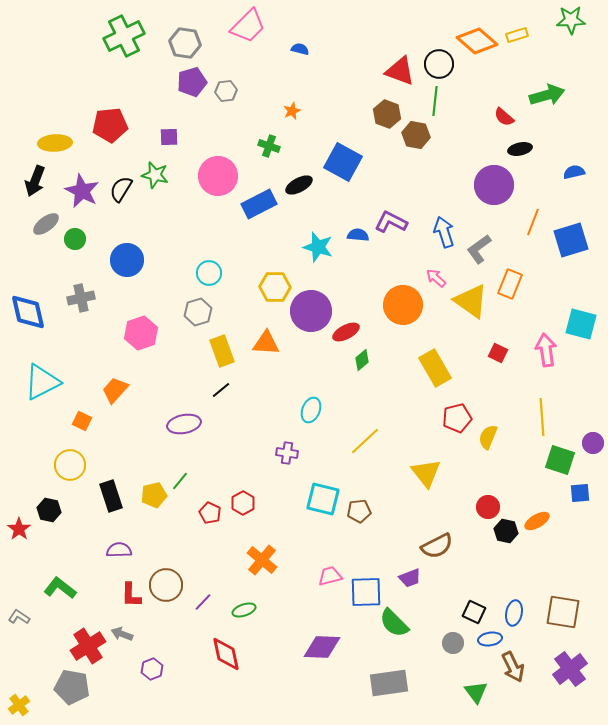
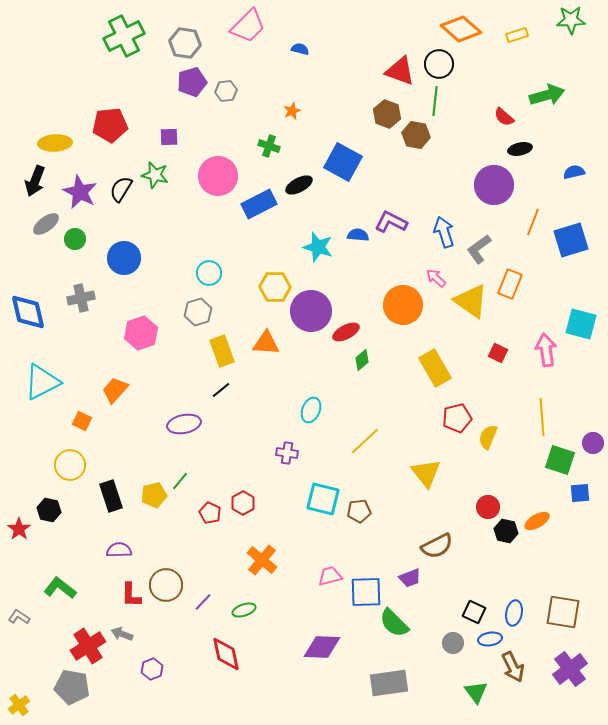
orange diamond at (477, 41): moved 16 px left, 12 px up
purple star at (82, 191): moved 2 px left, 1 px down
blue circle at (127, 260): moved 3 px left, 2 px up
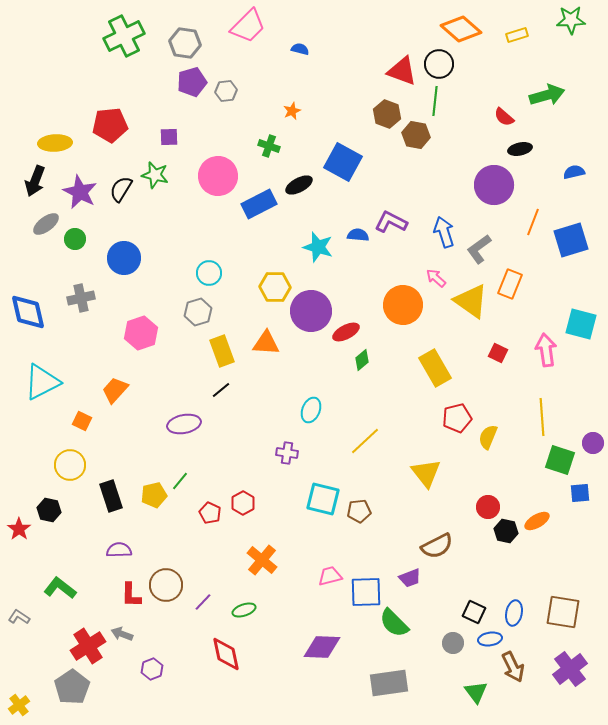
red triangle at (400, 71): moved 2 px right
gray pentagon at (72, 687): rotated 28 degrees clockwise
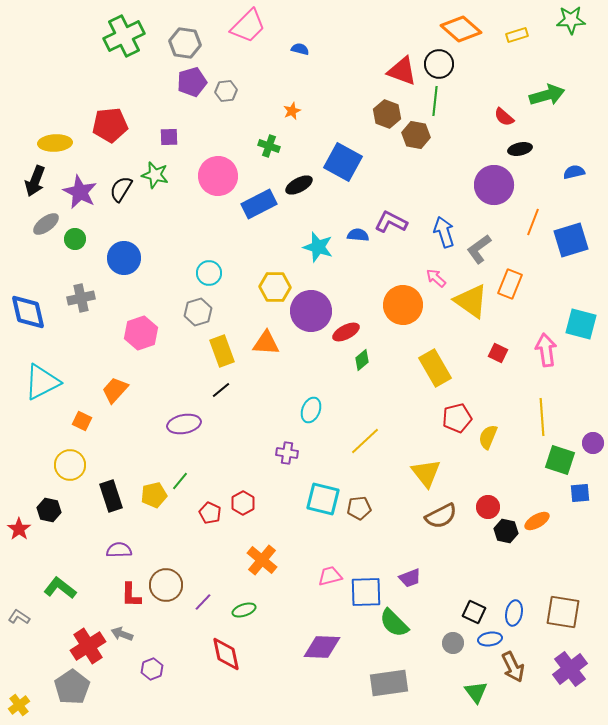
brown pentagon at (359, 511): moved 3 px up
brown semicircle at (437, 546): moved 4 px right, 30 px up
